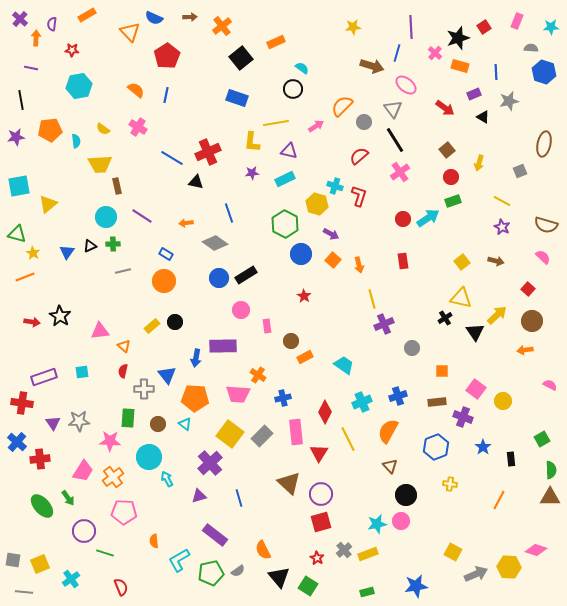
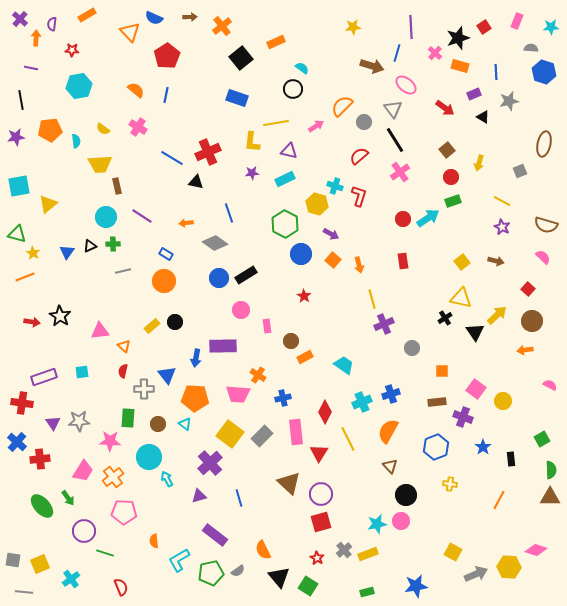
blue cross at (398, 396): moved 7 px left, 2 px up
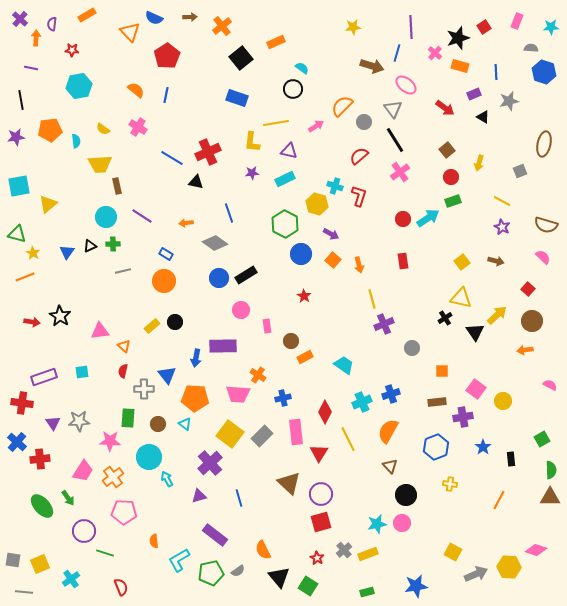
purple cross at (463, 417): rotated 30 degrees counterclockwise
pink circle at (401, 521): moved 1 px right, 2 px down
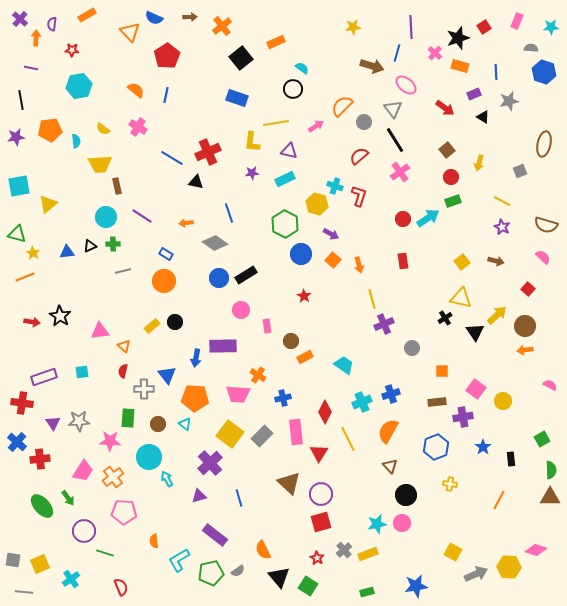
blue triangle at (67, 252): rotated 49 degrees clockwise
brown circle at (532, 321): moved 7 px left, 5 px down
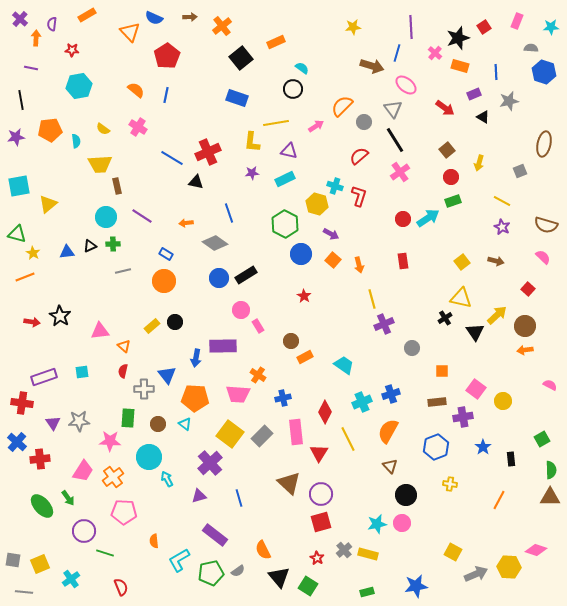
pink rectangle at (267, 326): moved 9 px left; rotated 24 degrees counterclockwise
yellow rectangle at (368, 554): rotated 36 degrees clockwise
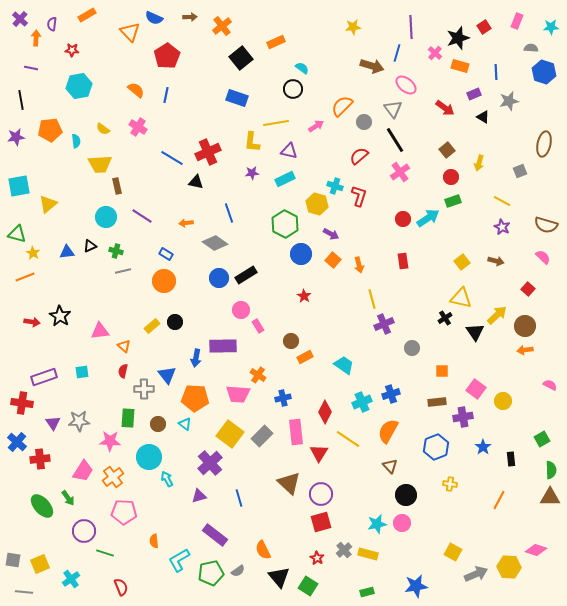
green cross at (113, 244): moved 3 px right, 7 px down; rotated 16 degrees clockwise
yellow line at (348, 439): rotated 30 degrees counterclockwise
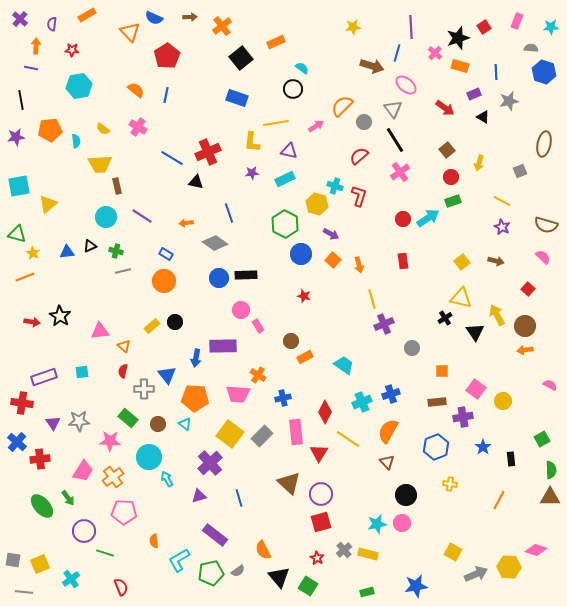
orange arrow at (36, 38): moved 8 px down
black rectangle at (246, 275): rotated 30 degrees clockwise
red star at (304, 296): rotated 16 degrees counterclockwise
yellow arrow at (497, 315): rotated 75 degrees counterclockwise
green rectangle at (128, 418): rotated 54 degrees counterclockwise
brown triangle at (390, 466): moved 3 px left, 4 px up
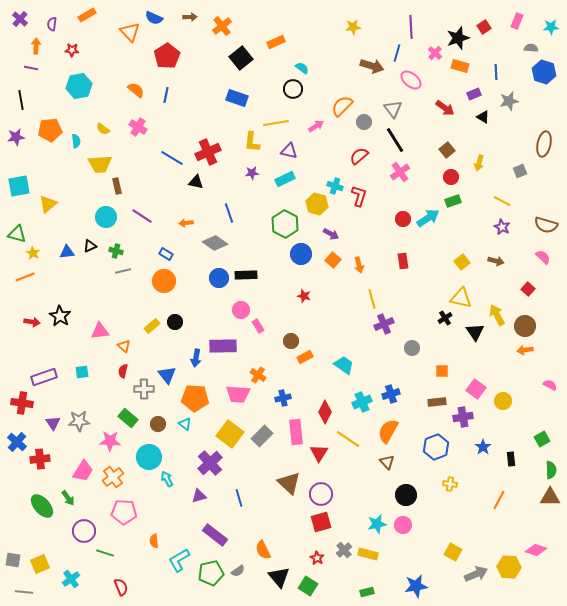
pink ellipse at (406, 85): moved 5 px right, 5 px up
pink circle at (402, 523): moved 1 px right, 2 px down
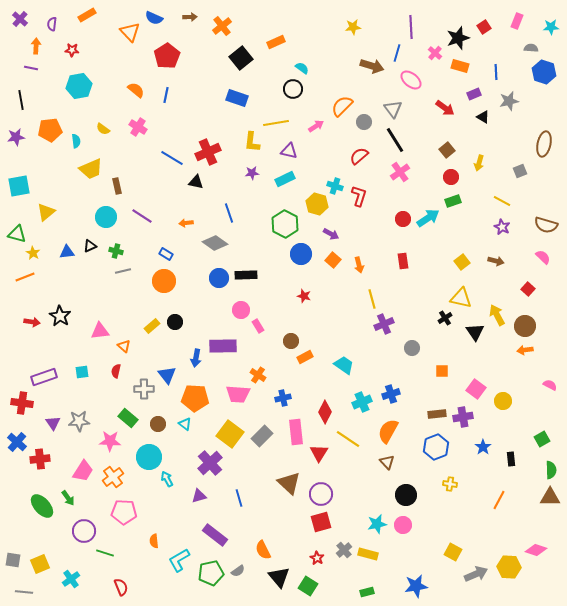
yellow trapezoid at (100, 164): moved 9 px left, 5 px down; rotated 20 degrees counterclockwise
yellow triangle at (48, 204): moved 2 px left, 8 px down
red semicircle at (123, 371): moved 7 px left
brown rectangle at (437, 402): moved 12 px down
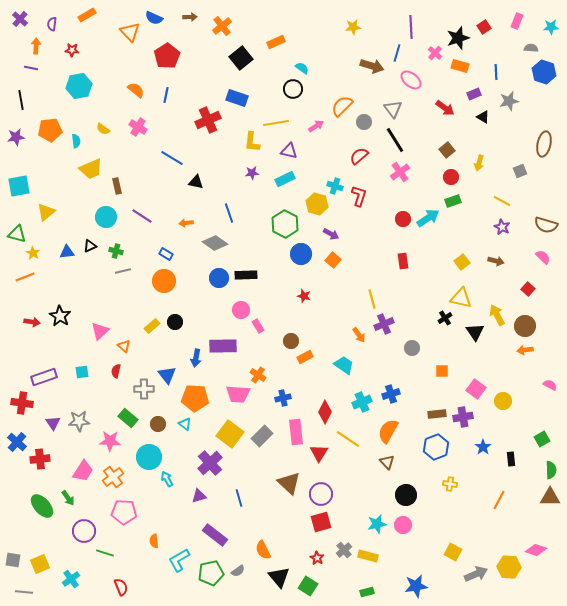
red cross at (208, 152): moved 32 px up
orange arrow at (359, 265): moved 70 px down; rotated 21 degrees counterclockwise
pink triangle at (100, 331): rotated 36 degrees counterclockwise
yellow rectangle at (368, 554): moved 2 px down
